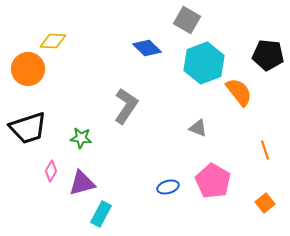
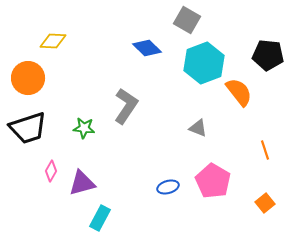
orange circle: moved 9 px down
green star: moved 3 px right, 10 px up
cyan rectangle: moved 1 px left, 4 px down
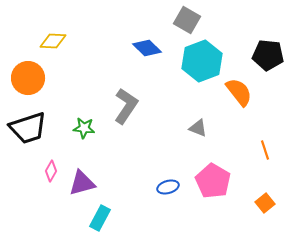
cyan hexagon: moved 2 px left, 2 px up
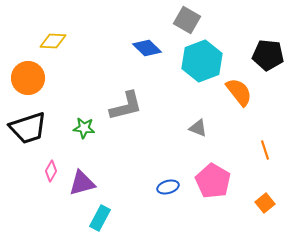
gray L-shape: rotated 42 degrees clockwise
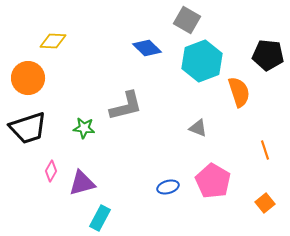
orange semicircle: rotated 20 degrees clockwise
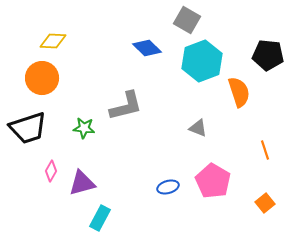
orange circle: moved 14 px right
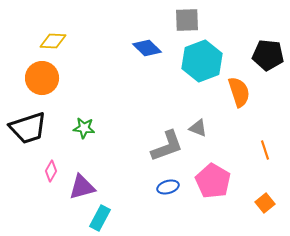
gray square: rotated 32 degrees counterclockwise
gray L-shape: moved 41 px right, 40 px down; rotated 6 degrees counterclockwise
purple triangle: moved 4 px down
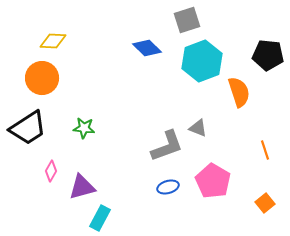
gray square: rotated 16 degrees counterclockwise
black trapezoid: rotated 15 degrees counterclockwise
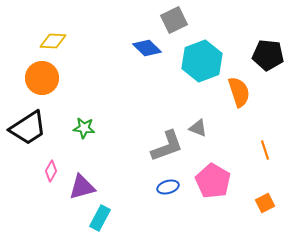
gray square: moved 13 px left; rotated 8 degrees counterclockwise
orange square: rotated 12 degrees clockwise
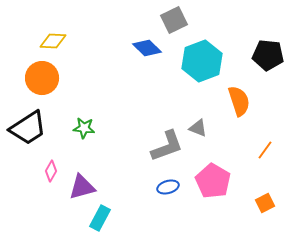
orange semicircle: moved 9 px down
orange line: rotated 54 degrees clockwise
